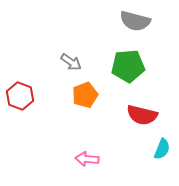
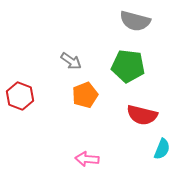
gray arrow: moved 1 px up
green pentagon: rotated 12 degrees clockwise
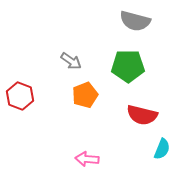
green pentagon: rotated 8 degrees counterclockwise
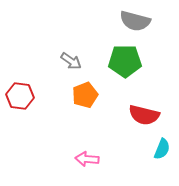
green pentagon: moved 3 px left, 5 px up
red hexagon: rotated 12 degrees counterclockwise
red semicircle: moved 2 px right
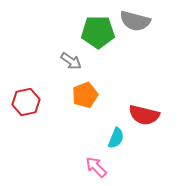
green pentagon: moved 27 px left, 29 px up
red hexagon: moved 6 px right, 6 px down; rotated 20 degrees counterclockwise
cyan semicircle: moved 46 px left, 11 px up
pink arrow: moved 9 px right, 8 px down; rotated 40 degrees clockwise
